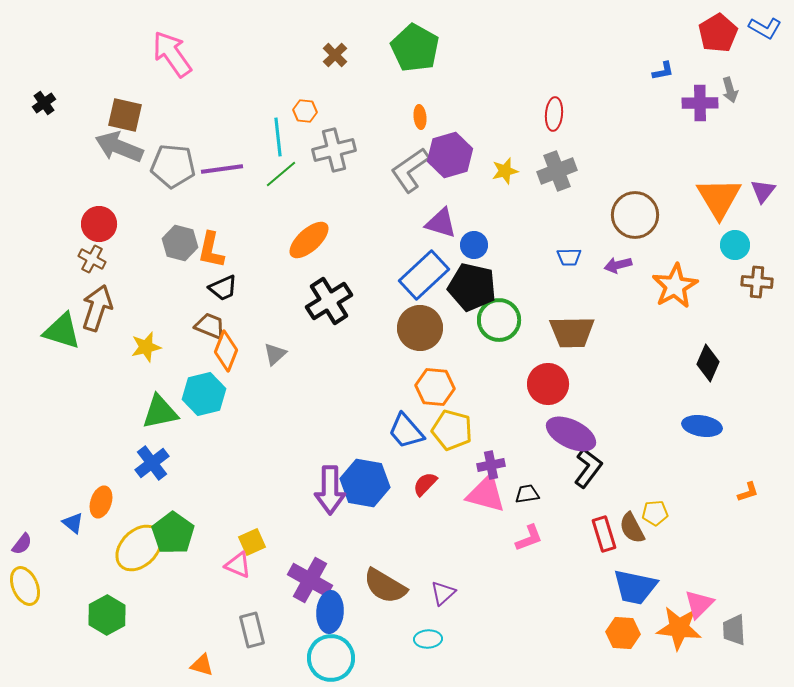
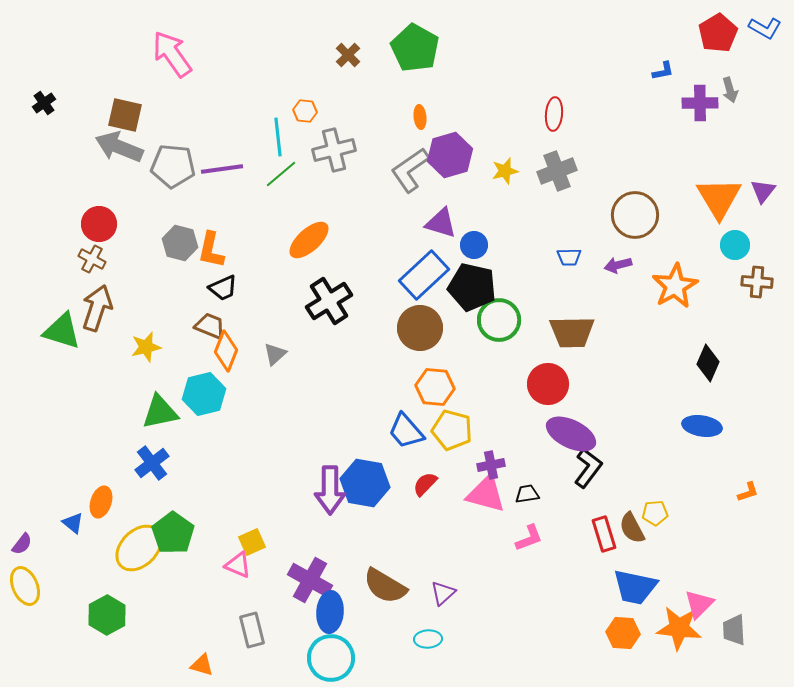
brown cross at (335, 55): moved 13 px right
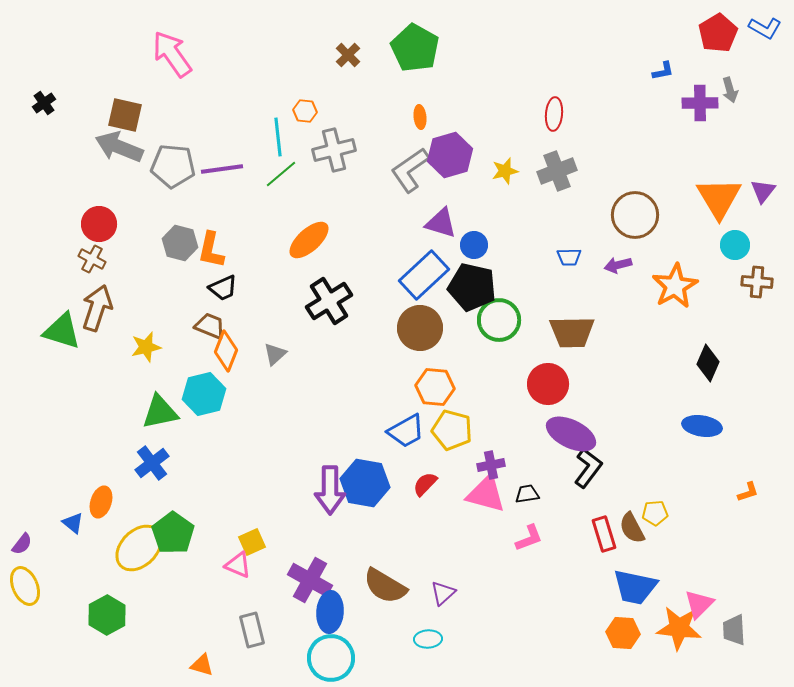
blue trapezoid at (406, 431): rotated 78 degrees counterclockwise
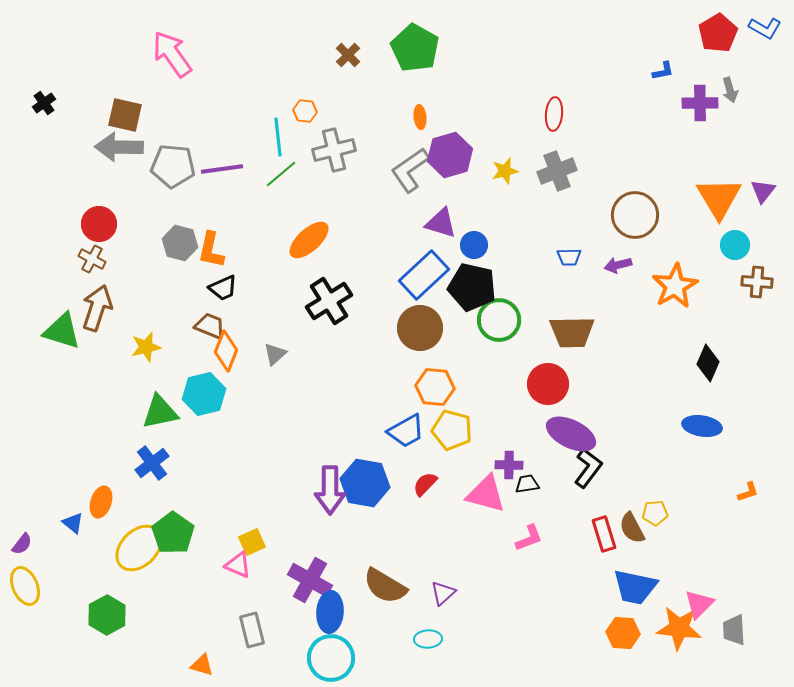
gray arrow at (119, 147): rotated 21 degrees counterclockwise
purple cross at (491, 465): moved 18 px right; rotated 12 degrees clockwise
black trapezoid at (527, 494): moved 10 px up
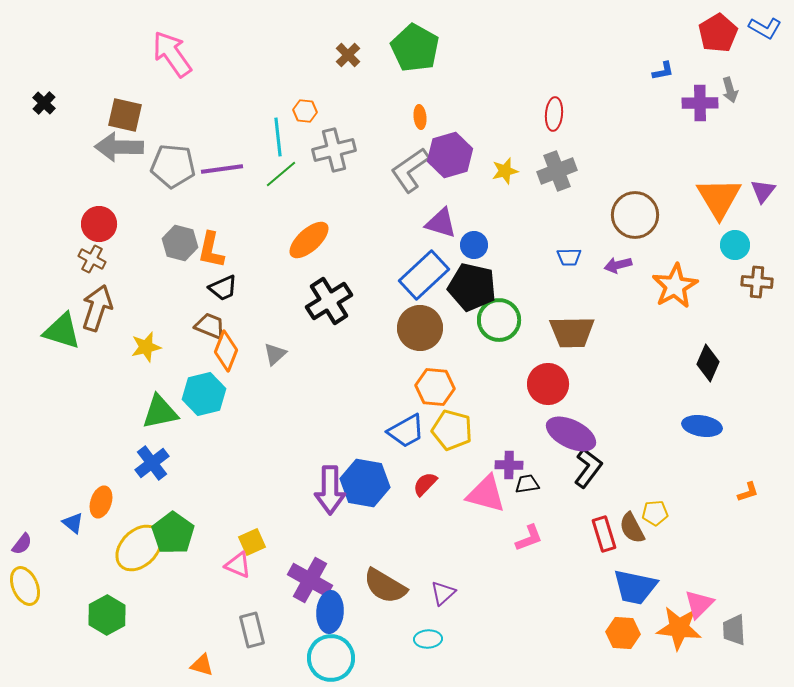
black cross at (44, 103): rotated 10 degrees counterclockwise
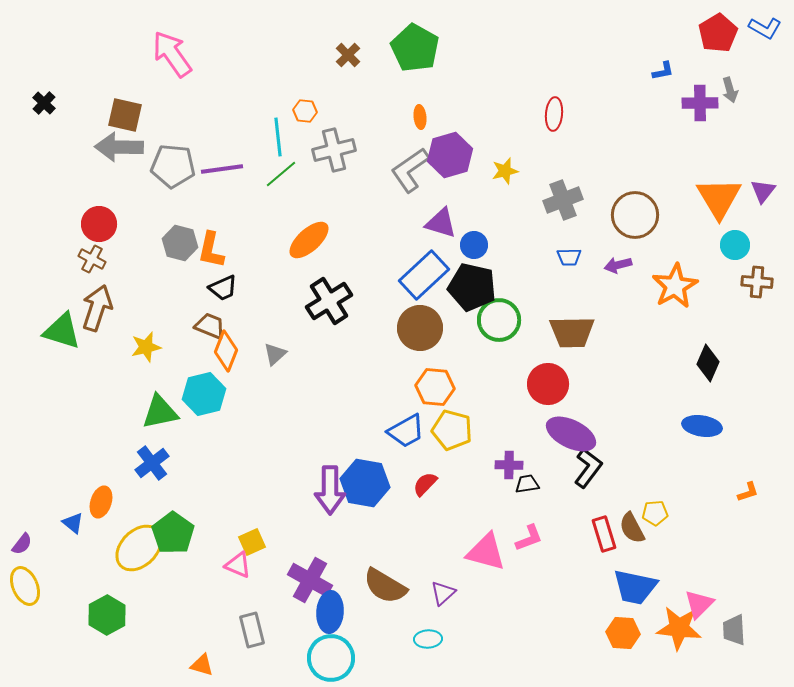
gray cross at (557, 171): moved 6 px right, 29 px down
pink triangle at (486, 494): moved 58 px down
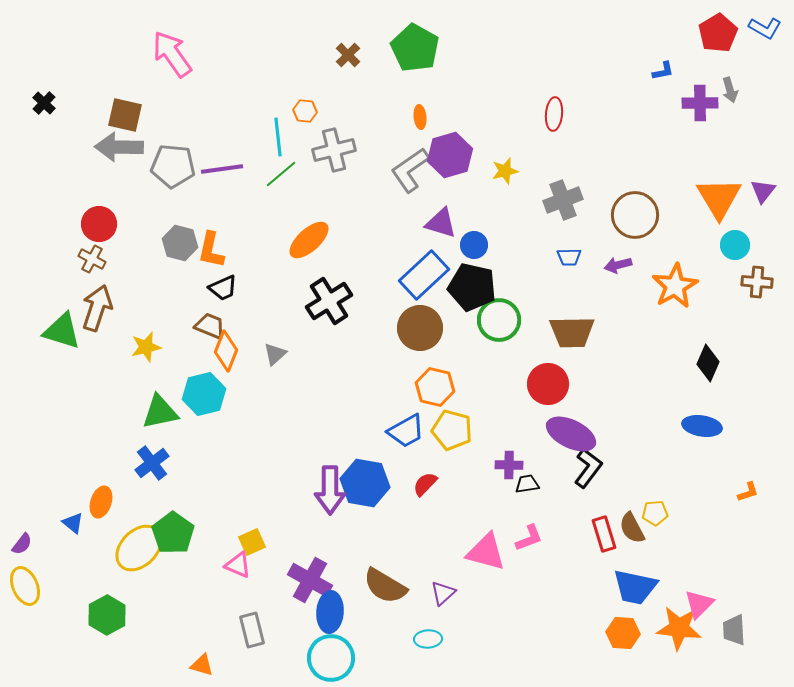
orange hexagon at (435, 387): rotated 9 degrees clockwise
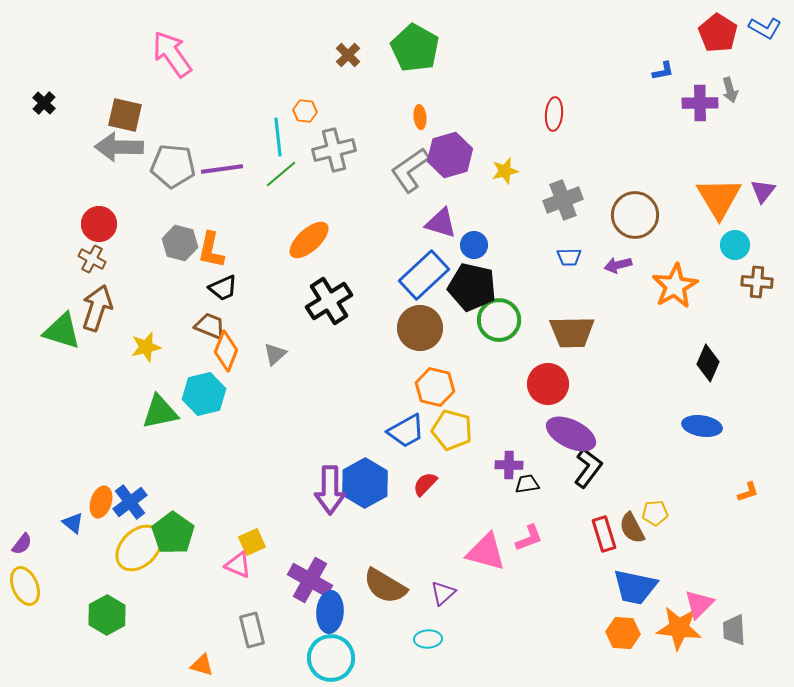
red pentagon at (718, 33): rotated 9 degrees counterclockwise
blue cross at (152, 463): moved 22 px left, 39 px down
blue hexagon at (365, 483): rotated 21 degrees clockwise
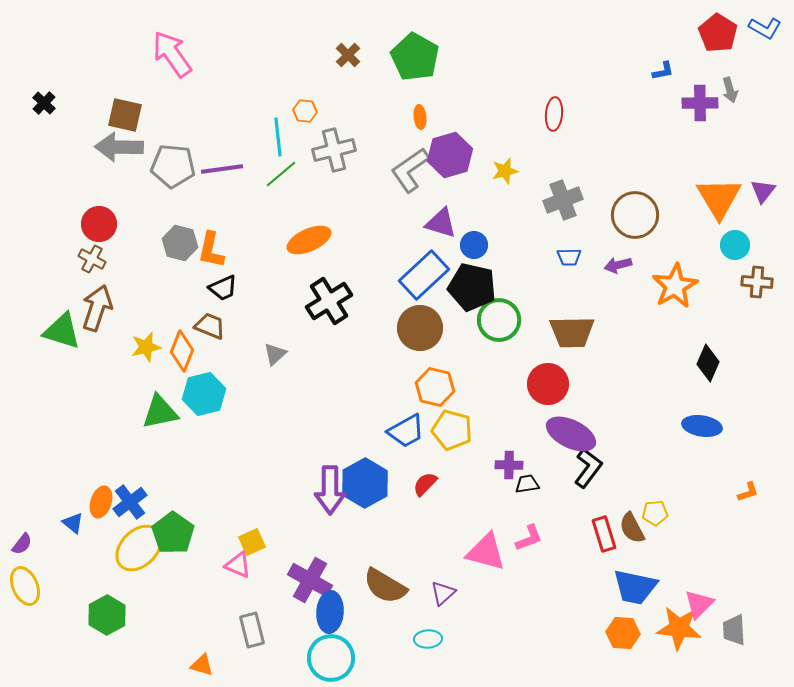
green pentagon at (415, 48): moved 9 px down
orange ellipse at (309, 240): rotated 18 degrees clockwise
orange diamond at (226, 351): moved 44 px left
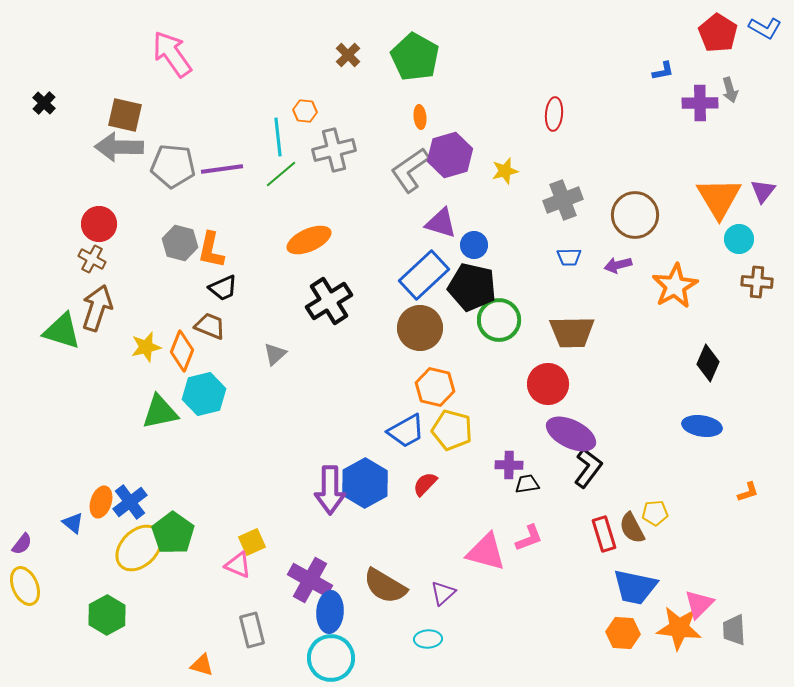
cyan circle at (735, 245): moved 4 px right, 6 px up
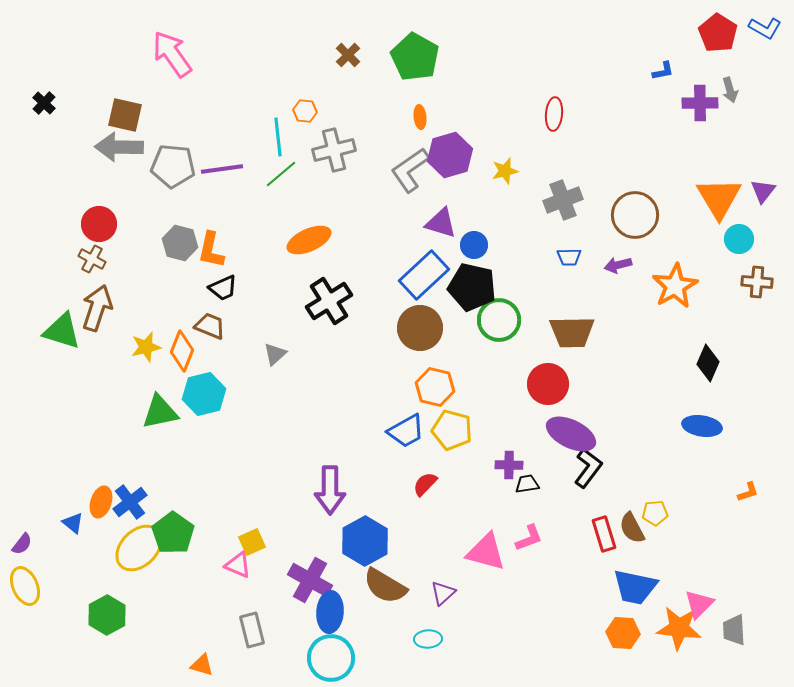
blue hexagon at (365, 483): moved 58 px down
